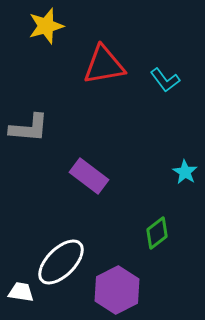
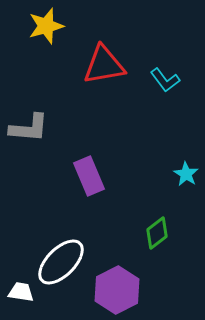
cyan star: moved 1 px right, 2 px down
purple rectangle: rotated 30 degrees clockwise
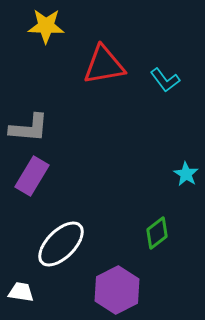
yellow star: rotated 18 degrees clockwise
purple rectangle: moved 57 px left; rotated 54 degrees clockwise
white ellipse: moved 18 px up
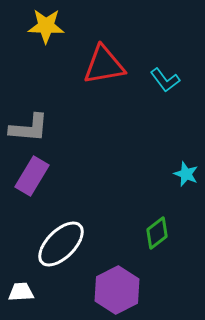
cyan star: rotated 10 degrees counterclockwise
white trapezoid: rotated 12 degrees counterclockwise
